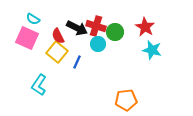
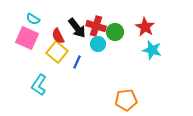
black arrow: rotated 25 degrees clockwise
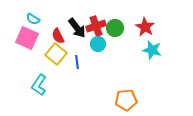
red cross: rotated 36 degrees counterclockwise
green circle: moved 4 px up
yellow square: moved 1 px left, 2 px down
blue line: rotated 32 degrees counterclockwise
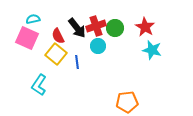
cyan semicircle: rotated 136 degrees clockwise
cyan circle: moved 2 px down
orange pentagon: moved 1 px right, 2 px down
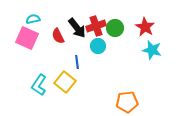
yellow square: moved 9 px right, 28 px down
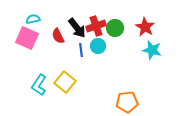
blue line: moved 4 px right, 12 px up
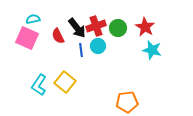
green circle: moved 3 px right
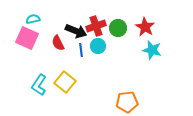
black arrow: moved 1 px left, 3 px down; rotated 30 degrees counterclockwise
red semicircle: moved 7 px down
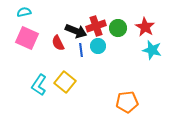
cyan semicircle: moved 9 px left, 7 px up
